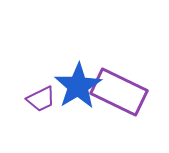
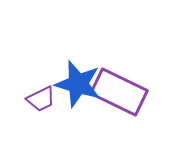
blue star: moved 2 px up; rotated 24 degrees counterclockwise
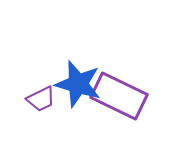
purple rectangle: moved 4 px down
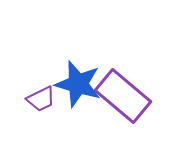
purple rectangle: moved 4 px right; rotated 14 degrees clockwise
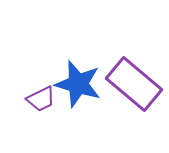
purple rectangle: moved 11 px right, 12 px up
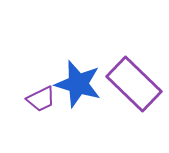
purple rectangle: rotated 4 degrees clockwise
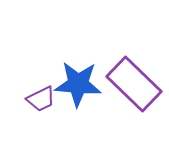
blue star: rotated 12 degrees counterclockwise
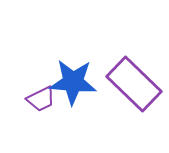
blue star: moved 5 px left, 2 px up
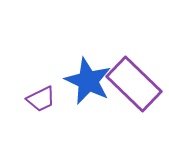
blue star: moved 15 px right, 1 px up; rotated 21 degrees clockwise
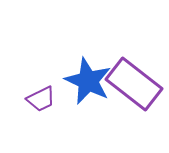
purple rectangle: rotated 6 degrees counterclockwise
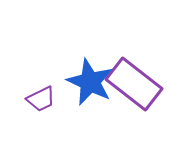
blue star: moved 2 px right, 1 px down
